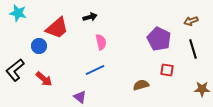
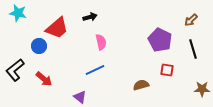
brown arrow: moved 1 px up; rotated 24 degrees counterclockwise
purple pentagon: moved 1 px right, 1 px down
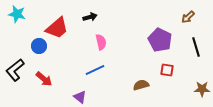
cyan star: moved 1 px left, 1 px down
brown arrow: moved 3 px left, 3 px up
black line: moved 3 px right, 2 px up
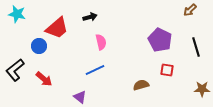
brown arrow: moved 2 px right, 7 px up
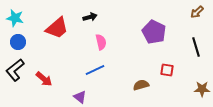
brown arrow: moved 7 px right, 2 px down
cyan star: moved 2 px left, 4 px down
purple pentagon: moved 6 px left, 8 px up
blue circle: moved 21 px left, 4 px up
